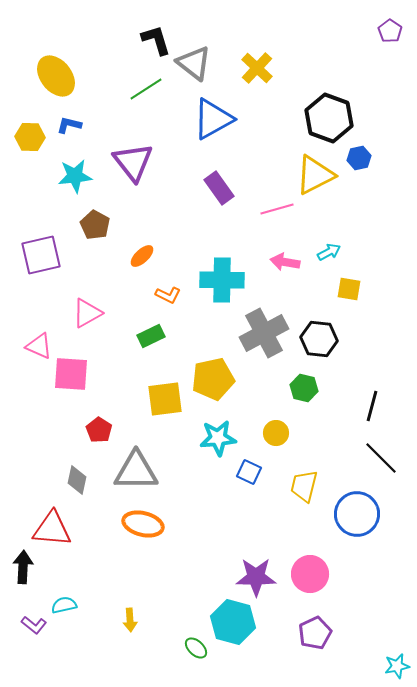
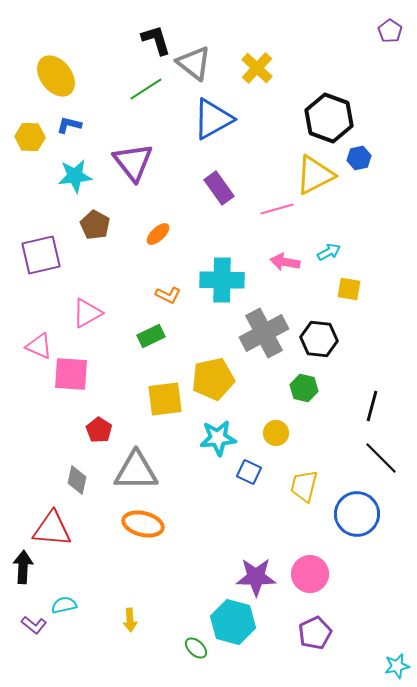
orange ellipse at (142, 256): moved 16 px right, 22 px up
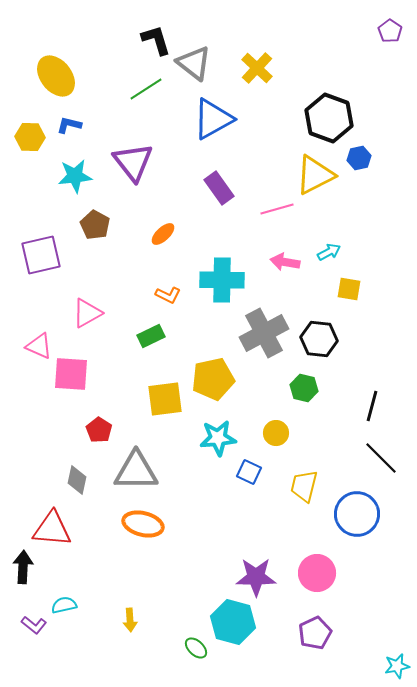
orange ellipse at (158, 234): moved 5 px right
pink circle at (310, 574): moved 7 px right, 1 px up
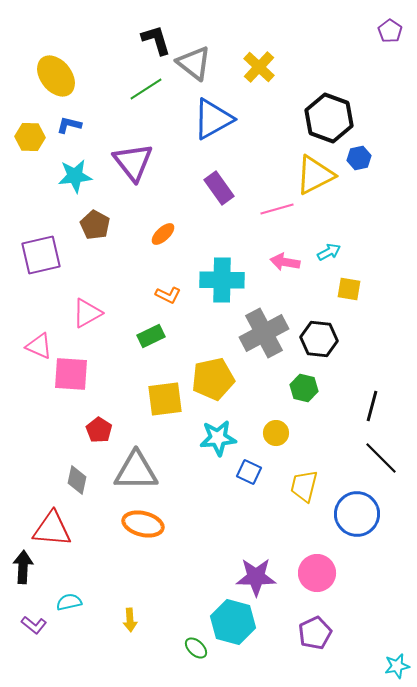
yellow cross at (257, 68): moved 2 px right, 1 px up
cyan semicircle at (64, 605): moved 5 px right, 3 px up
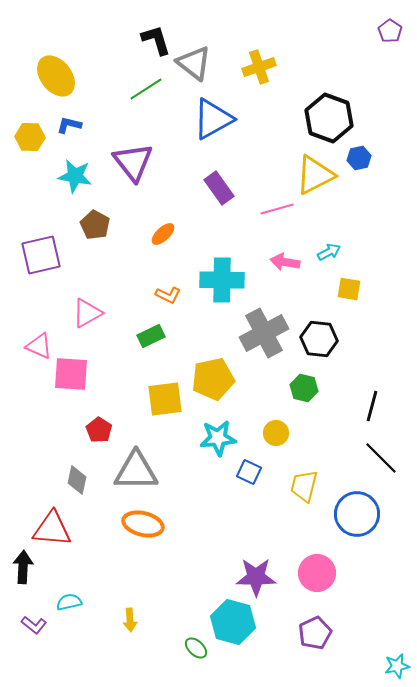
yellow cross at (259, 67): rotated 28 degrees clockwise
cyan star at (75, 176): rotated 16 degrees clockwise
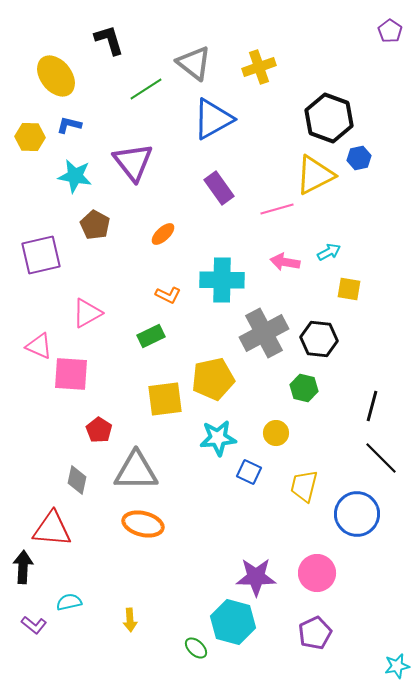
black L-shape at (156, 40): moved 47 px left
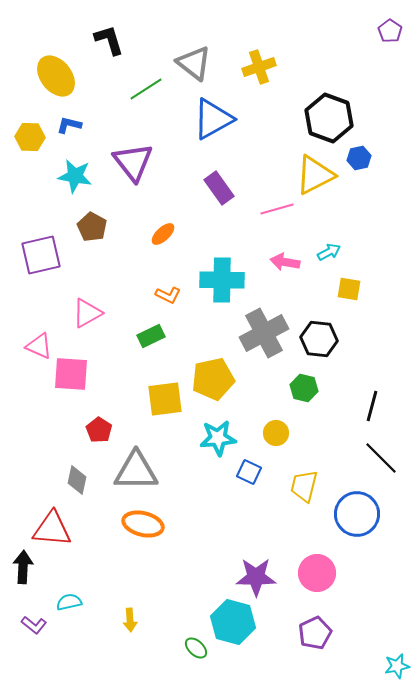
brown pentagon at (95, 225): moved 3 px left, 2 px down
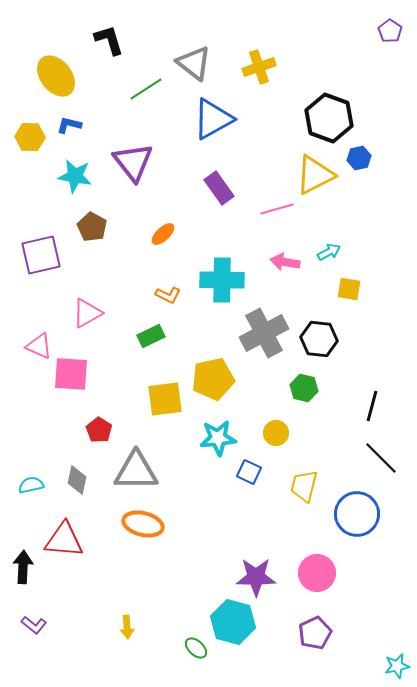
red triangle at (52, 529): moved 12 px right, 11 px down
cyan semicircle at (69, 602): moved 38 px left, 117 px up
yellow arrow at (130, 620): moved 3 px left, 7 px down
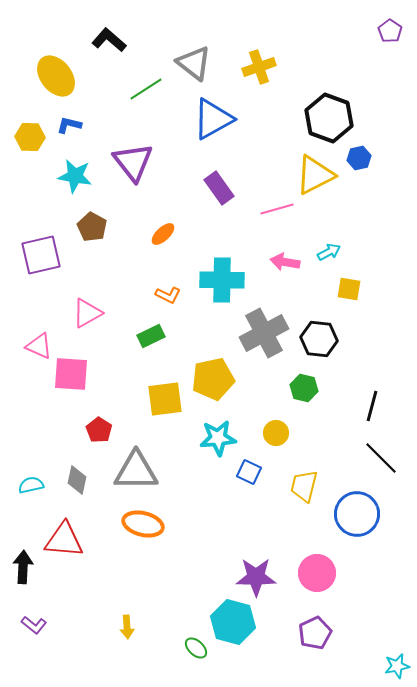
black L-shape at (109, 40): rotated 32 degrees counterclockwise
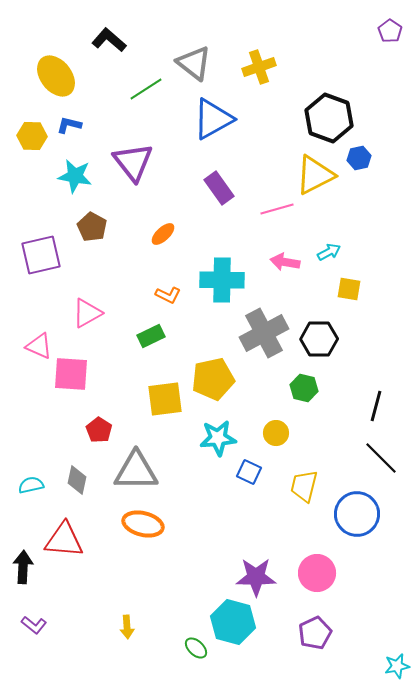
yellow hexagon at (30, 137): moved 2 px right, 1 px up
black hexagon at (319, 339): rotated 6 degrees counterclockwise
black line at (372, 406): moved 4 px right
